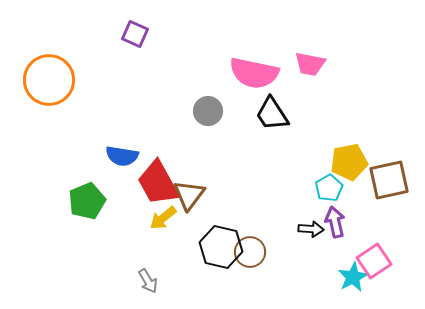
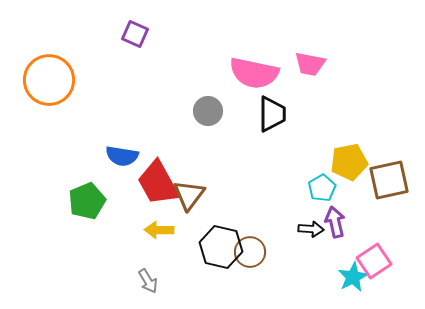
black trapezoid: rotated 147 degrees counterclockwise
cyan pentagon: moved 7 px left
yellow arrow: moved 4 px left, 12 px down; rotated 40 degrees clockwise
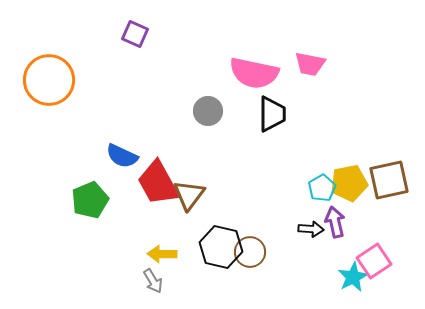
blue semicircle: rotated 16 degrees clockwise
yellow pentagon: moved 21 px down
green pentagon: moved 3 px right, 1 px up
yellow arrow: moved 3 px right, 24 px down
gray arrow: moved 5 px right
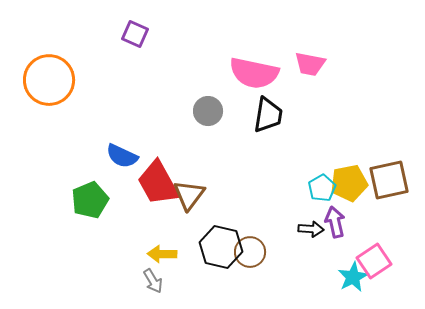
black trapezoid: moved 4 px left, 1 px down; rotated 9 degrees clockwise
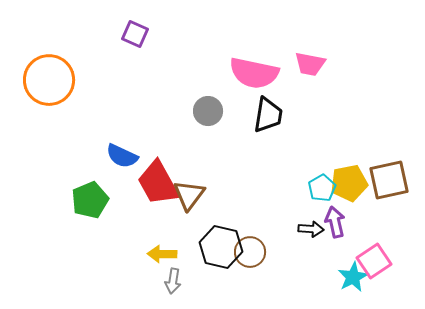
gray arrow: moved 20 px right; rotated 40 degrees clockwise
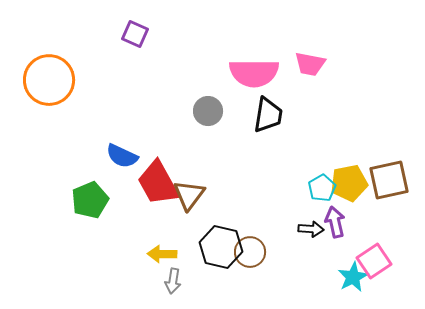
pink semicircle: rotated 12 degrees counterclockwise
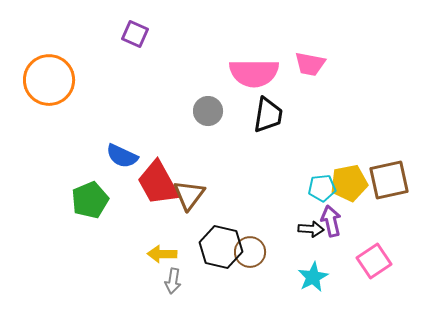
cyan pentagon: rotated 24 degrees clockwise
purple arrow: moved 4 px left, 1 px up
cyan star: moved 40 px left
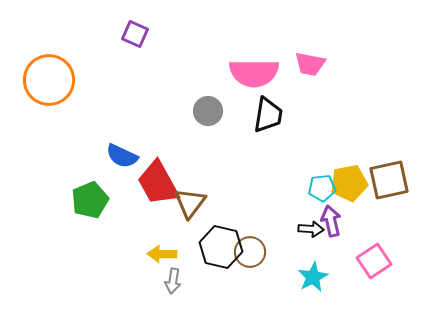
brown triangle: moved 1 px right, 8 px down
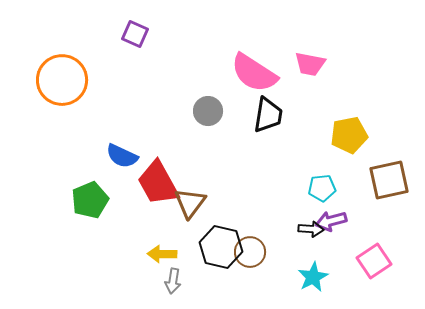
pink semicircle: rotated 33 degrees clockwise
orange circle: moved 13 px right
yellow pentagon: moved 48 px up
purple arrow: rotated 92 degrees counterclockwise
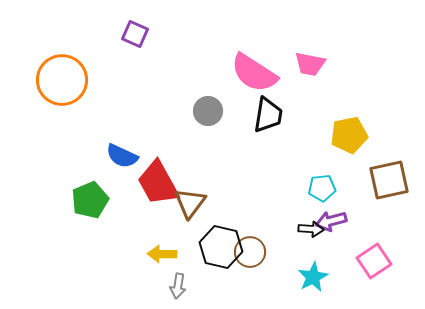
gray arrow: moved 5 px right, 5 px down
